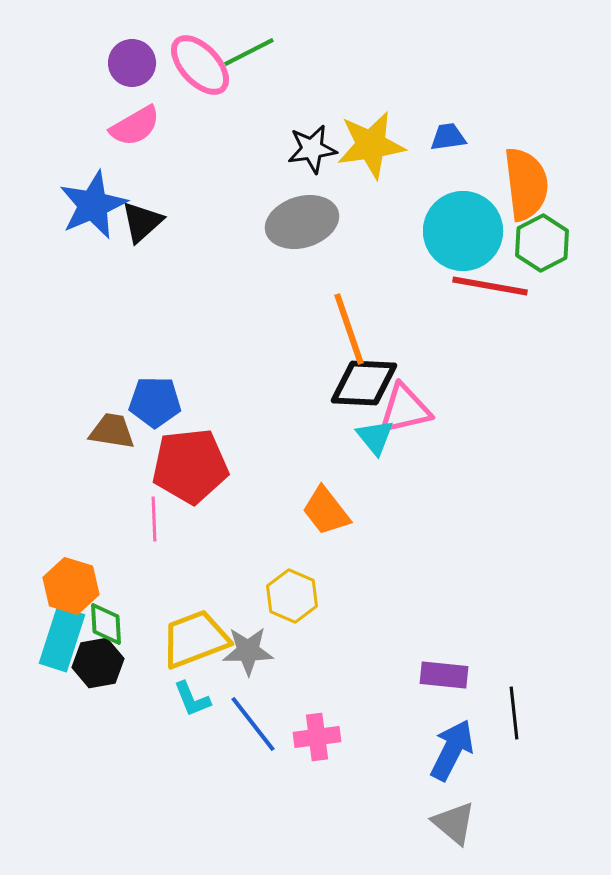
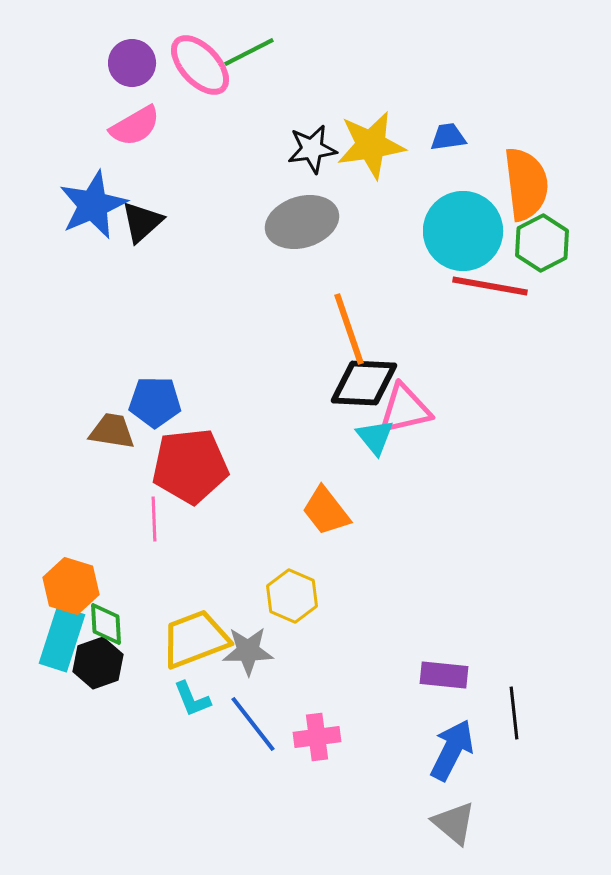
black hexagon: rotated 9 degrees counterclockwise
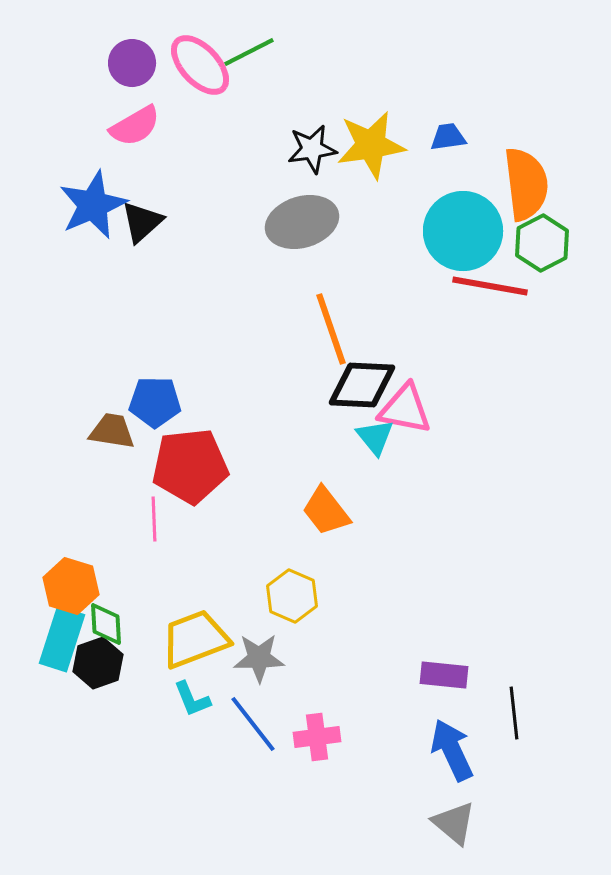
orange line: moved 18 px left
black diamond: moved 2 px left, 2 px down
pink triangle: rotated 24 degrees clockwise
gray star: moved 11 px right, 7 px down
blue arrow: rotated 52 degrees counterclockwise
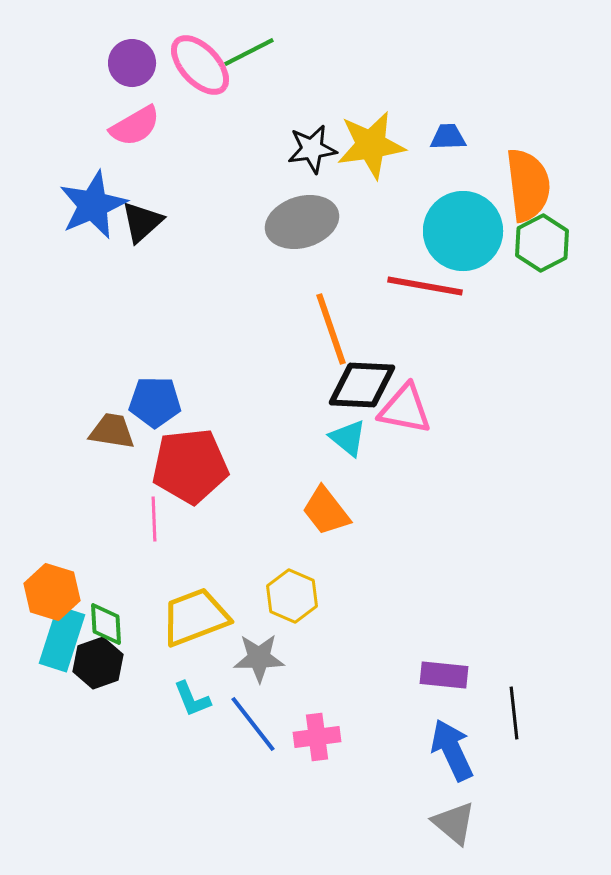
blue trapezoid: rotated 6 degrees clockwise
orange semicircle: moved 2 px right, 1 px down
red line: moved 65 px left
cyan triangle: moved 27 px left, 1 px down; rotated 12 degrees counterclockwise
orange hexagon: moved 19 px left, 6 px down
yellow trapezoid: moved 22 px up
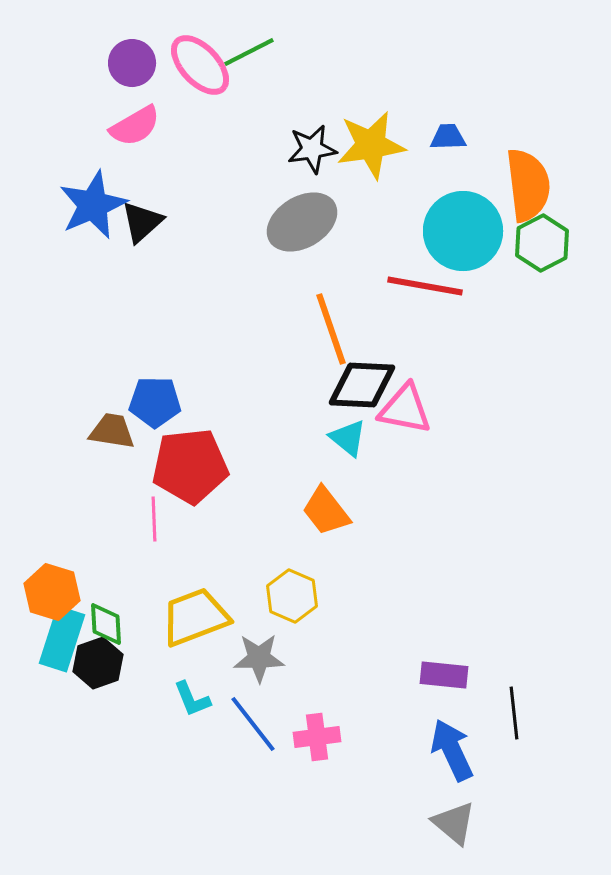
gray ellipse: rotated 14 degrees counterclockwise
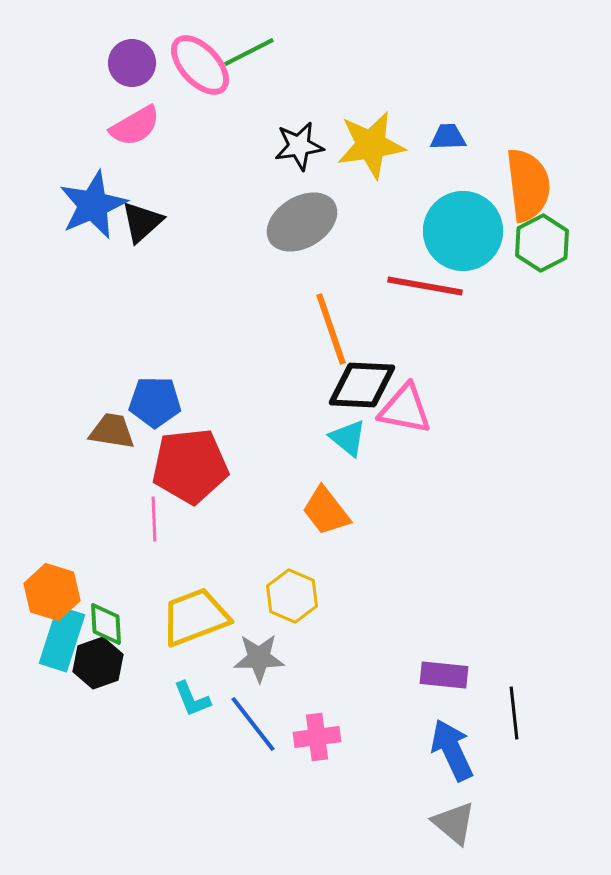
black star: moved 13 px left, 3 px up
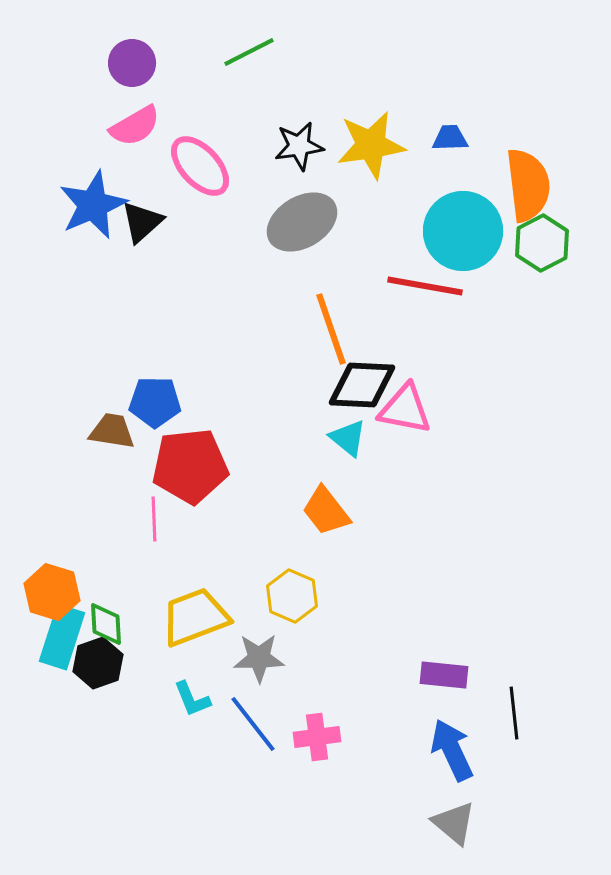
pink ellipse: moved 101 px down
blue trapezoid: moved 2 px right, 1 px down
cyan rectangle: moved 2 px up
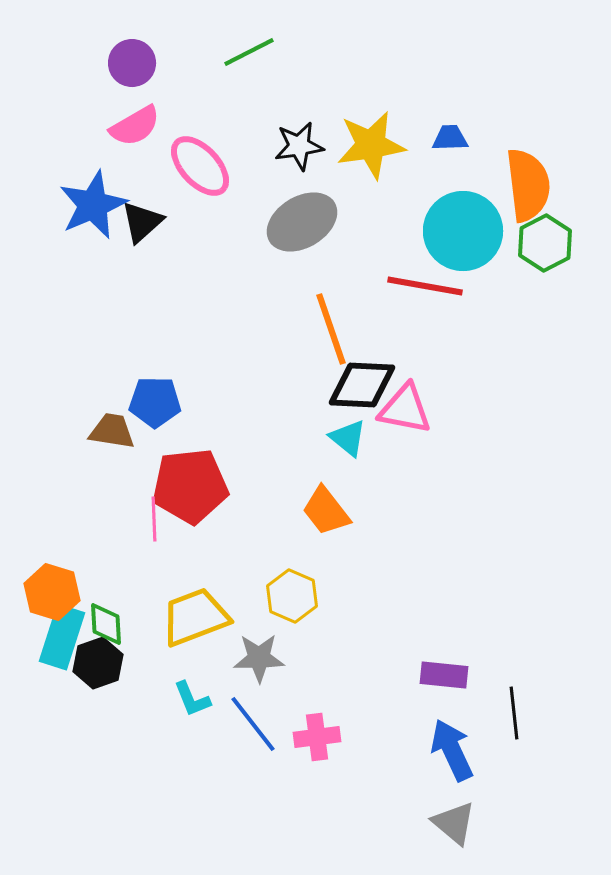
green hexagon: moved 3 px right
red pentagon: moved 20 px down
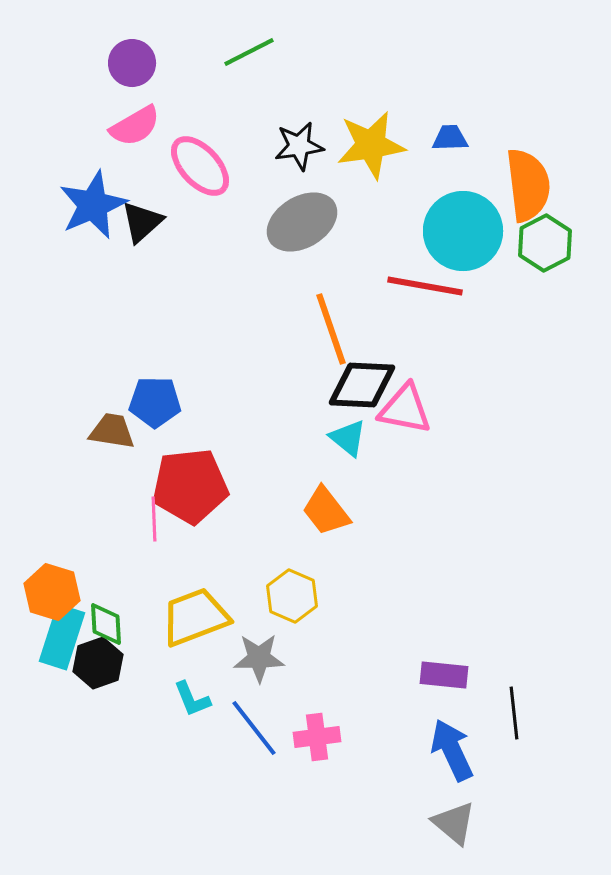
blue line: moved 1 px right, 4 px down
